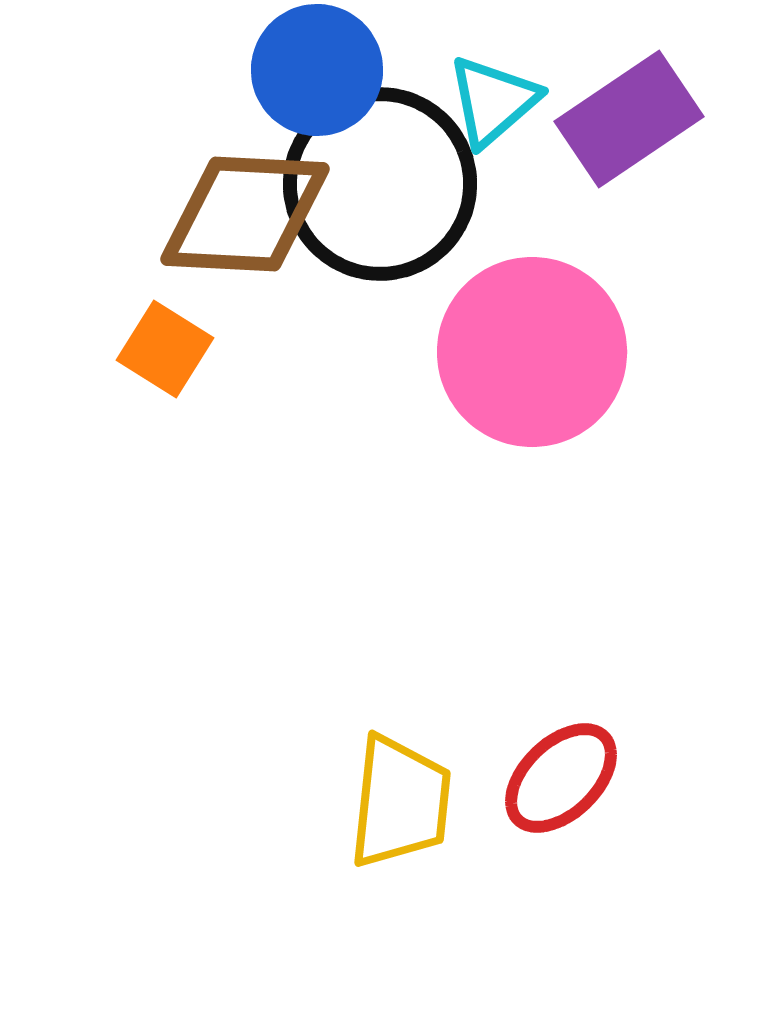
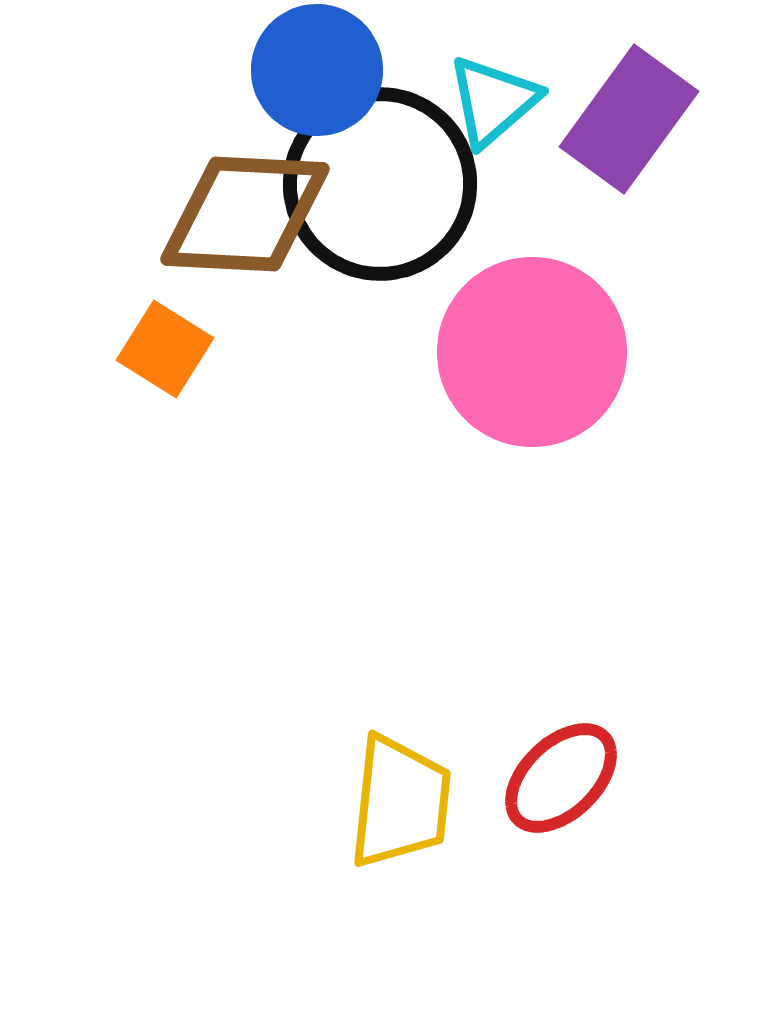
purple rectangle: rotated 20 degrees counterclockwise
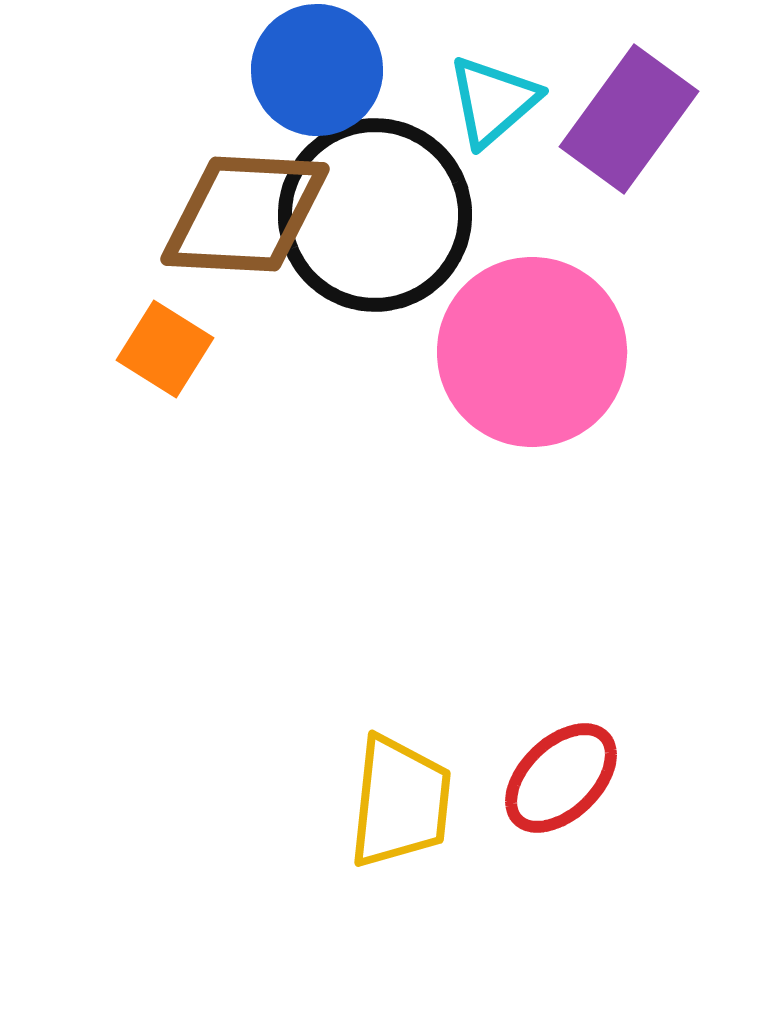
black circle: moved 5 px left, 31 px down
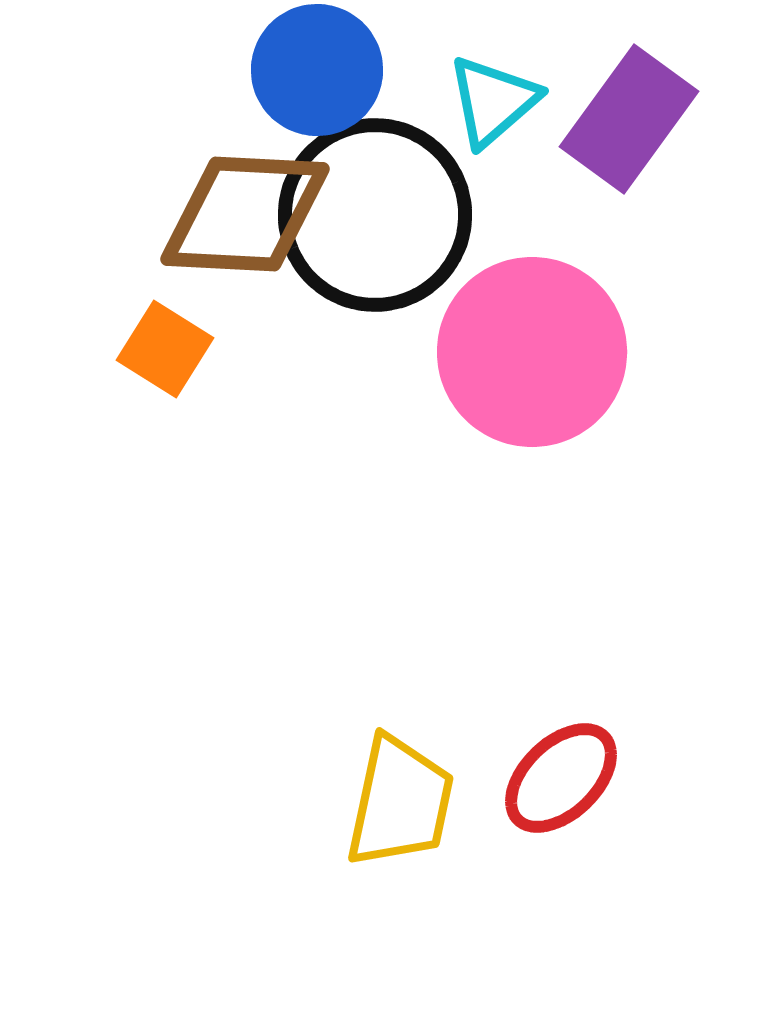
yellow trapezoid: rotated 6 degrees clockwise
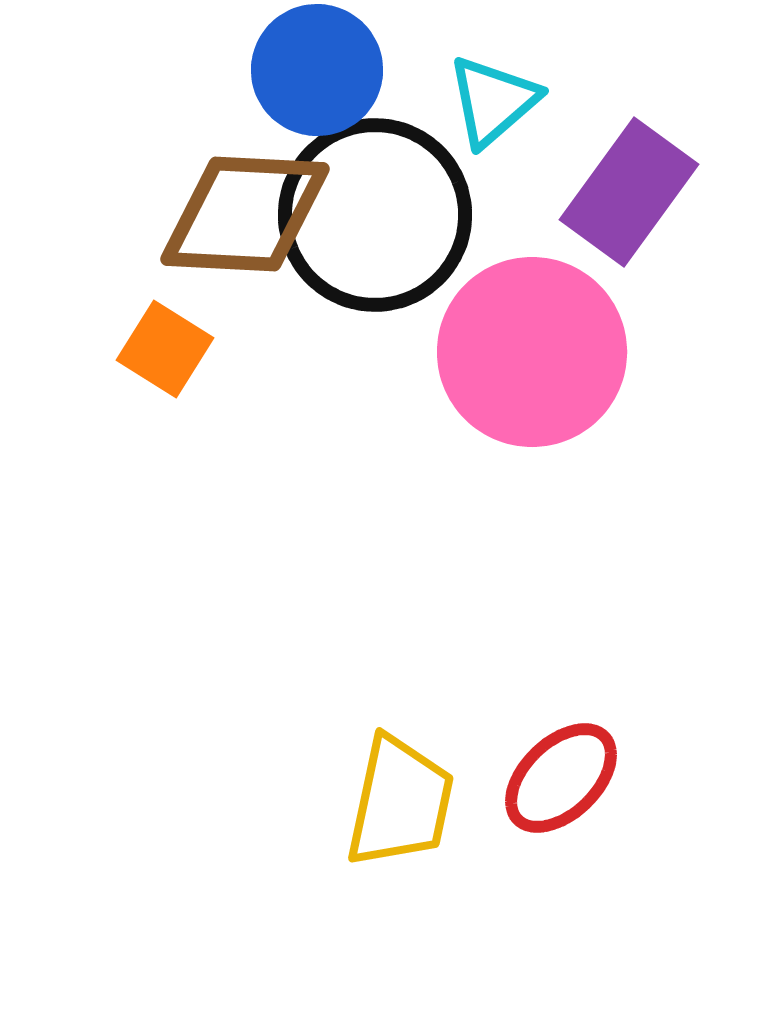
purple rectangle: moved 73 px down
